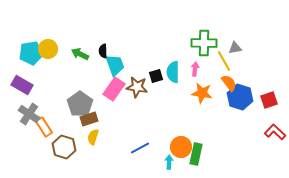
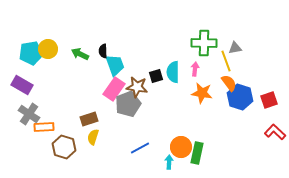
yellow line: moved 2 px right; rotated 10 degrees clockwise
gray pentagon: moved 48 px right; rotated 15 degrees clockwise
orange rectangle: rotated 60 degrees counterclockwise
green rectangle: moved 1 px right, 1 px up
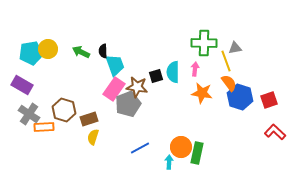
green arrow: moved 1 px right, 2 px up
brown hexagon: moved 37 px up
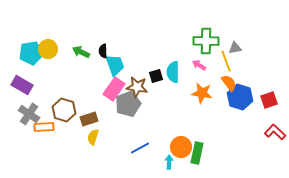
green cross: moved 2 px right, 2 px up
pink arrow: moved 4 px right, 4 px up; rotated 64 degrees counterclockwise
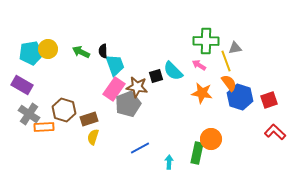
cyan semicircle: moved 1 px up; rotated 45 degrees counterclockwise
orange circle: moved 30 px right, 8 px up
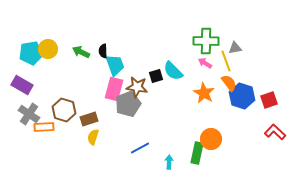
pink arrow: moved 6 px right, 2 px up
pink rectangle: rotated 20 degrees counterclockwise
orange star: moved 2 px right; rotated 20 degrees clockwise
blue hexagon: moved 2 px right, 1 px up
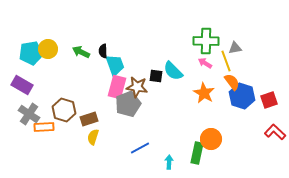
black square: rotated 24 degrees clockwise
orange semicircle: moved 3 px right, 1 px up
pink rectangle: moved 3 px right, 2 px up
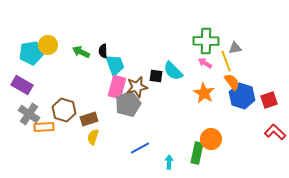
yellow circle: moved 4 px up
brown star: rotated 20 degrees counterclockwise
